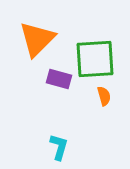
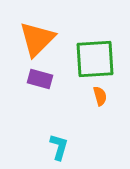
purple rectangle: moved 19 px left
orange semicircle: moved 4 px left
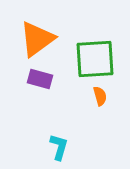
orange triangle: rotated 9 degrees clockwise
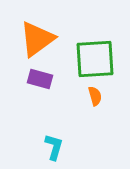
orange semicircle: moved 5 px left
cyan L-shape: moved 5 px left
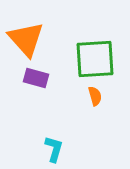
orange triangle: moved 11 px left; rotated 36 degrees counterclockwise
purple rectangle: moved 4 px left, 1 px up
cyan L-shape: moved 2 px down
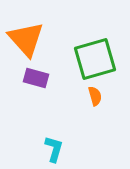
green square: rotated 12 degrees counterclockwise
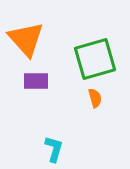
purple rectangle: moved 3 px down; rotated 15 degrees counterclockwise
orange semicircle: moved 2 px down
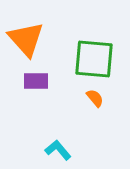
green square: moved 1 px left; rotated 21 degrees clockwise
orange semicircle: rotated 24 degrees counterclockwise
cyan L-shape: moved 4 px right, 1 px down; rotated 56 degrees counterclockwise
